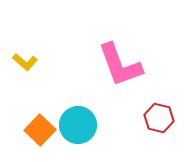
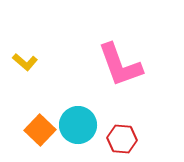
red hexagon: moved 37 px left, 21 px down; rotated 8 degrees counterclockwise
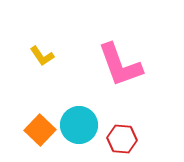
yellow L-shape: moved 17 px right, 6 px up; rotated 15 degrees clockwise
cyan circle: moved 1 px right
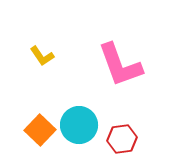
red hexagon: rotated 12 degrees counterclockwise
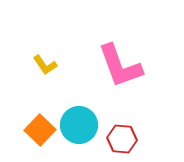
yellow L-shape: moved 3 px right, 9 px down
pink L-shape: moved 1 px down
red hexagon: rotated 12 degrees clockwise
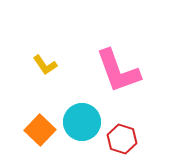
pink L-shape: moved 2 px left, 5 px down
cyan circle: moved 3 px right, 3 px up
red hexagon: rotated 12 degrees clockwise
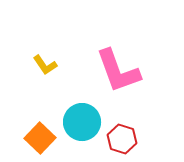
orange square: moved 8 px down
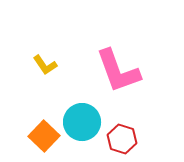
orange square: moved 4 px right, 2 px up
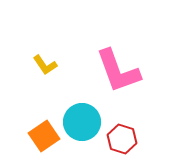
orange square: rotated 12 degrees clockwise
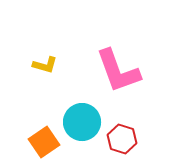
yellow L-shape: rotated 40 degrees counterclockwise
orange square: moved 6 px down
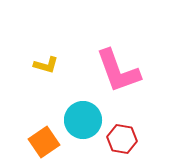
yellow L-shape: moved 1 px right
cyan circle: moved 1 px right, 2 px up
red hexagon: rotated 8 degrees counterclockwise
